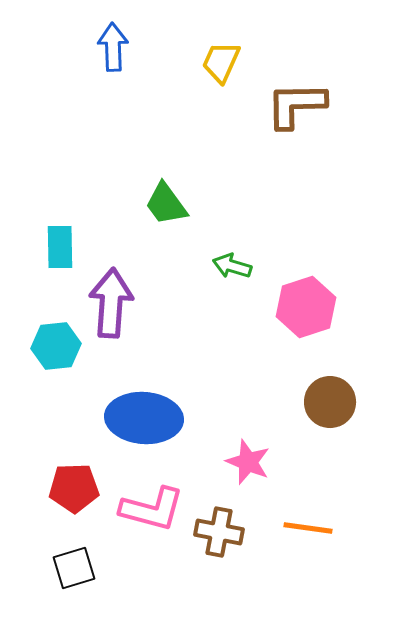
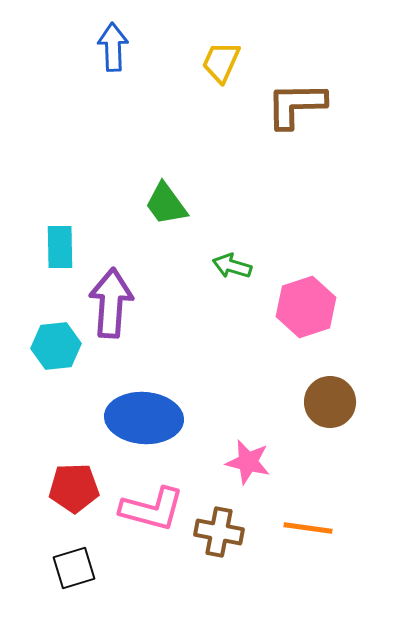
pink star: rotated 9 degrees counterclockwise
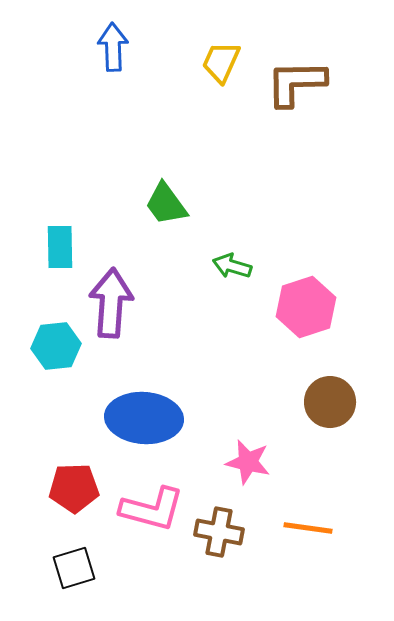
brown L-shape: moved 22 px up
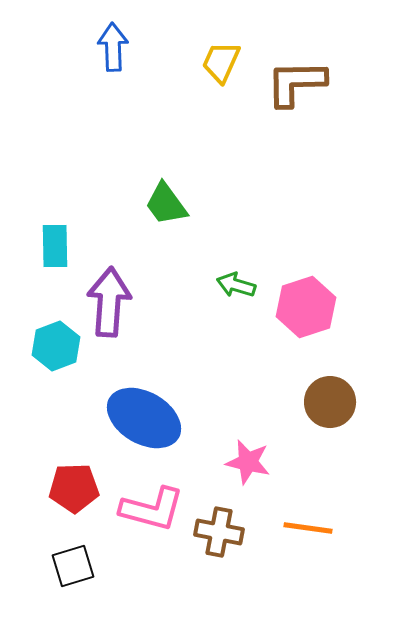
cyan rectangle: moved 5 px left, 1 px up
green arrow: moved 4 px right, 19 px down
purple arrow: moved 2 px left, 1 px up
cyan hexagon: rotated 15 degrees counterclockwise
blue ellipse: rotated 26 degrees clockwise
black square: moved 1 px left, 2 px up
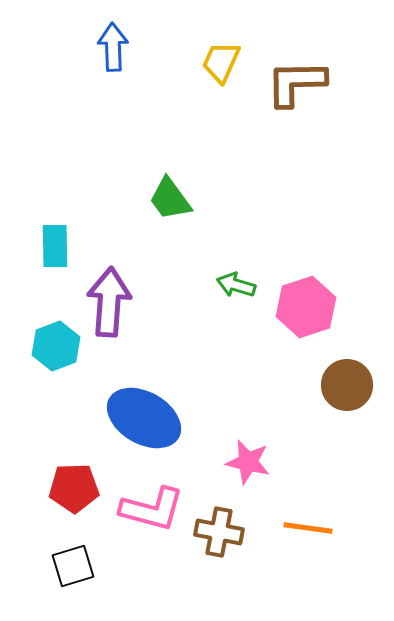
green trapezoid: moved 4 px right, 5 px up
brown circle: moved 17 px right, 17 px up
